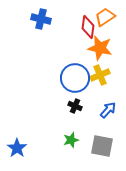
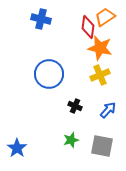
blue circle: moved 26 px left, 4 px up
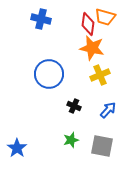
orange trapezoid: rotated 130 degrees counterclockwise
red diamond: moved 3 px up
orange star: moved 8 px left
black cross: moved 1 px left
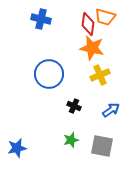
blue arrow: moved 3 px right; rotated 12 degrees clockwise
blue star: rotated 24 degrees clockwise
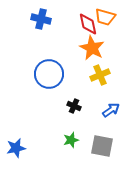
red diamond: rotated 20 degrees counterclockwise
orange star: rotated 15 degrees clockwise
blue star: moved 1 px left
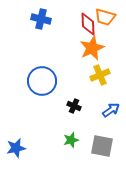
red diamond: rotated 10 degrees clockwise
orange star: rotated 20 degrees clockwise
blue circle: moved 7 px left, 7 px down
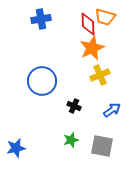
blue cross: rotated 24 degrees counterclockwise
blue arrow: moved 1 px right
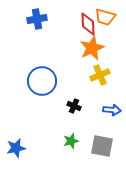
blue cross: moved 4 px left
blue arrow: rotated 42 degrees clockwise
green star: moved 1 px down
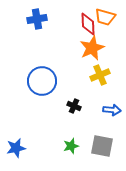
green star: moved 5 px down
